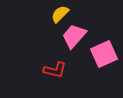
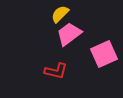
pink trapezoid: moved 5 px left, 2 px up; rotated 12 degrees clockwise
red L-shape: moved 1 px right, 1 px down
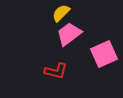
yellow semicircle: moved 1 px right, 1 px up
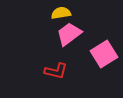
yellow semicircle: rotated 36 degrees clockwise
pink square: rotated 8 degrees counterclockwise
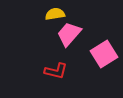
yellow semicircle: moved 6 px left, 1 px down
pink trapezoid: rotated 12 degrees counterclockwise
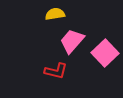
pink trapezoid: moved 3 px right, 7 px down
pink square: moved 1 px right, 1 px up; rotated 12 degrees counterclockwise
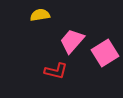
yellow semicircle: moved 15 px left, 1 px down
pink square: rotated 12 degrees clockwise
